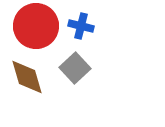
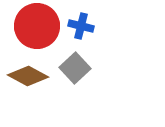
red circle: moved 1 px right
brown diamond: moved 1 px right, 1 px up; rotated 45 degrees counterclockwise
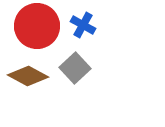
blue cross: moved 2 px right, 1 px up; rotated 15 degrees clockwise
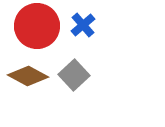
blue cross: rotated 20 degrees clockwise
gray square: moved 1 px left, 7 px down
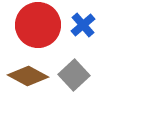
red circle: moved 1 px right, 1 px up
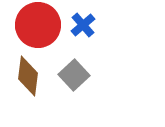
brown diamond: rotated 69 degrees clockwise
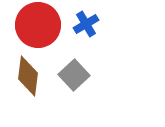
blue cross: moved 3 px right, 1 px up; rotated 10 degrees clockwise
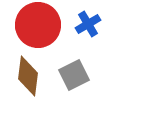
blue cross: moved 2 px right
gray square: rotated 16 degrees clockwise
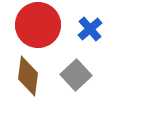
blue cross: moved 2 px right, 5 px down; rotated 10 degrees counterclockwise
gray square: moved 2 px right; rotated 16 degrees counterclockwise
